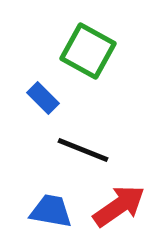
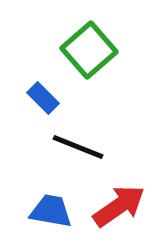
green square: moved 1 px right, 1 px up; rotated 20 degrees clockwise
black line: moved 5 px left, 3 px up
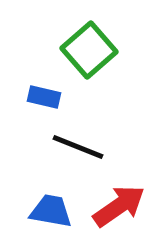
blue rectangle: moved 1 px right, 1 px up; rotated 32 degrees counterclockwise
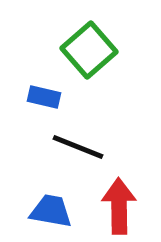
red arrow: rotated 56 degrees counterclockwise
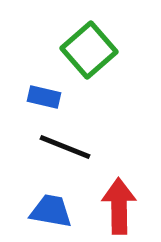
black line: moved 13 px left
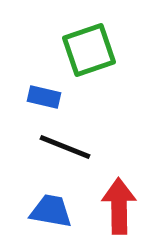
green square: rotated 22 degrees clockwise
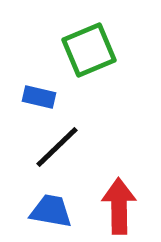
green square: rotated 4 degrees counterclockwise
blue rectangle: moved 5 px left
black line: moved 8 px left; rotated 66 degrees counterclockwise
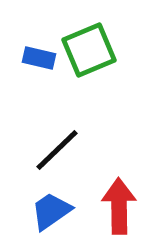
blue rectangle: moved 39 px up
black line: moved 3 px down
blue trapezoid: rotated 45 degrees counterclockwise
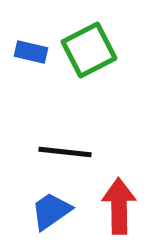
green square: rotated 4 degrees counterclockwise
blue rectangle: moved 8 px left, 6 px up
black line: moved 8 px right, 2 px down; rotated 50 degrees clockwise
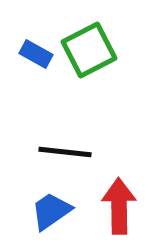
blue rectangle: moved 5 px right, 2 px down; rotated 16 degrees clockwise
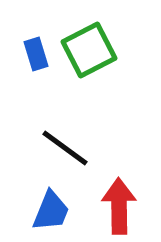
blue rectangle: rotated 44 degrees clockwise
black line: moved 4 px up; rotated 30 degrees clockwise
blue trapezoid: rotated 147 degrees clockwise
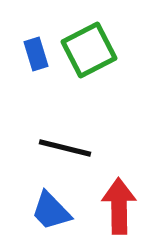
black line: rotated 22 degrees counterclockwise
blue trapezoid: rotated 114 degrees clockwise
